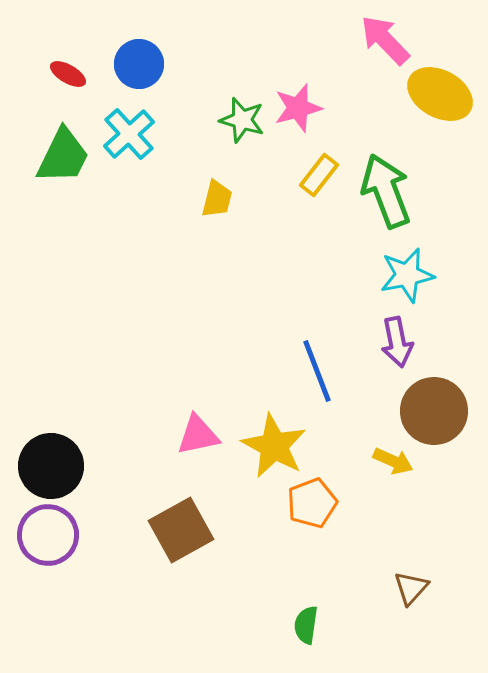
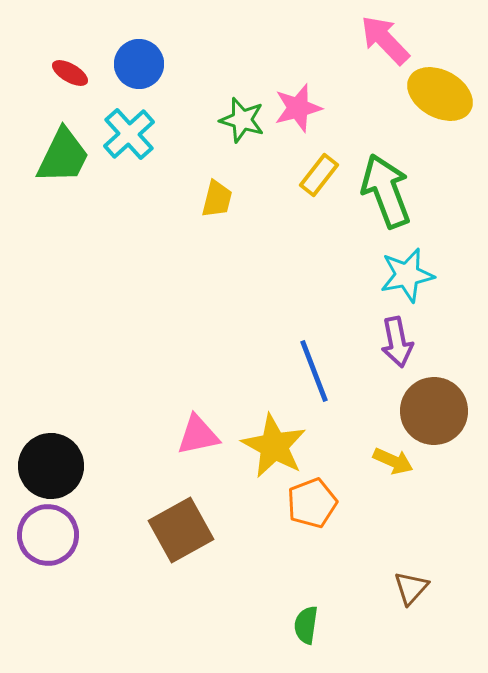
red ellipse: moved 2 px right, 1 px up
blue line: moved 3 px left
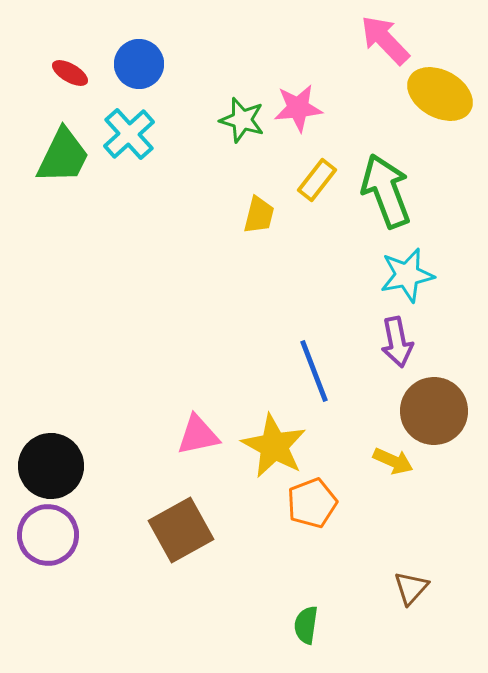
pink star: rotated 9 degrees clockwise
yellow rectangle: moved 2 px left, 5 px down
yellow trapezoid: moved 42 px right, 16 px down
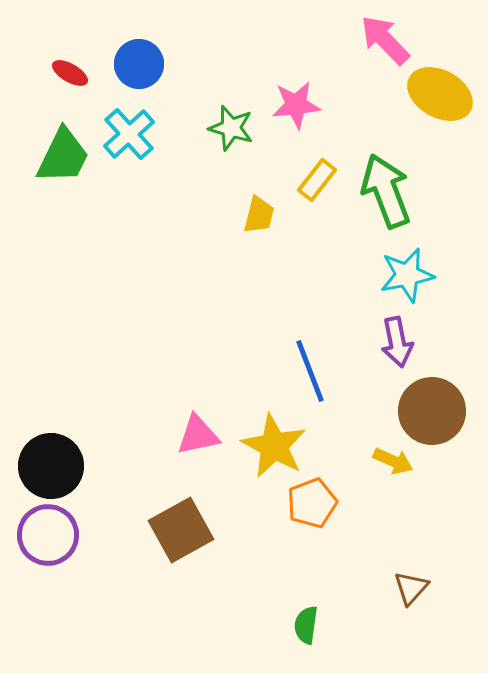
pink star: moved 2 px left, 3 px up
green star: moved 11 px left, 8 px down
blue line: moved 4 px left
brown circle: moved 2 px left
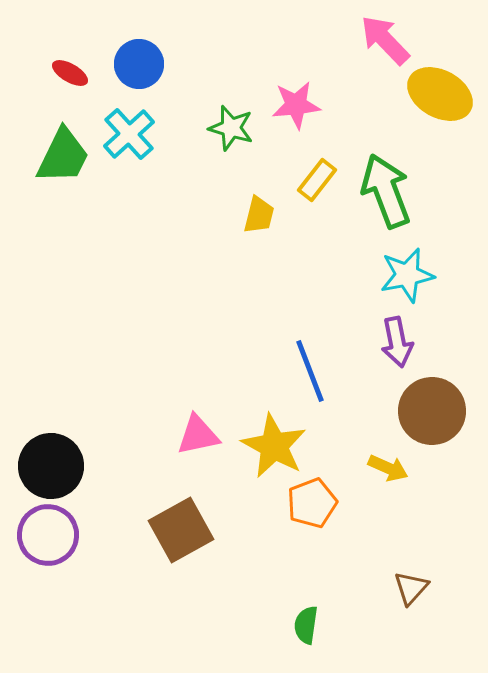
yellow arrow: moved 5 px left, 7 px down
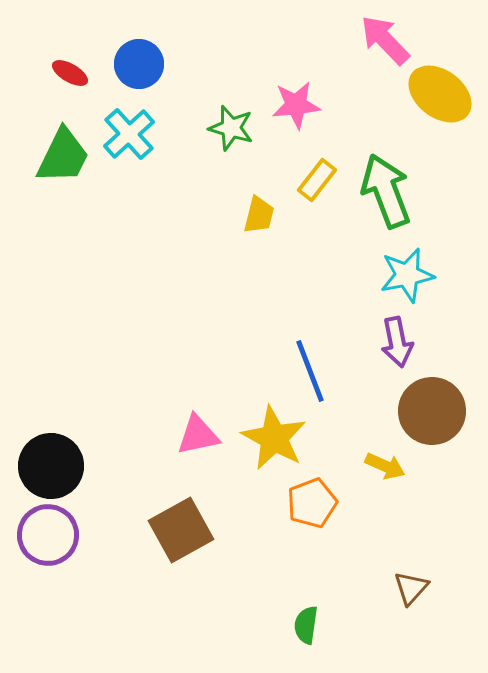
yellow ellipse: rotated 8 degrees clockwise
yellow star: moved 8 px up
yellow arrow: moved 3 px left, 2 px up
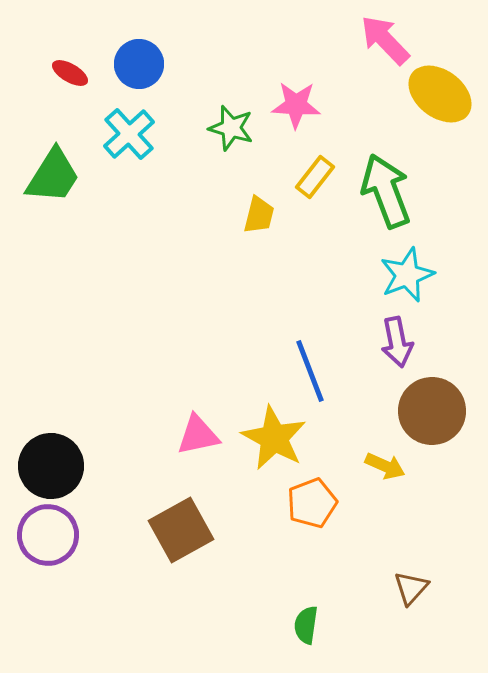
pink star: rotated 9 degrees clockwise
green trapezoid: moved 10 px left, 20 px down; rotated 6 degrees clockwise
yellow rectangle: moved 2 px left, 3 px up
cyan star: rotated 10 degrees counterclockwise
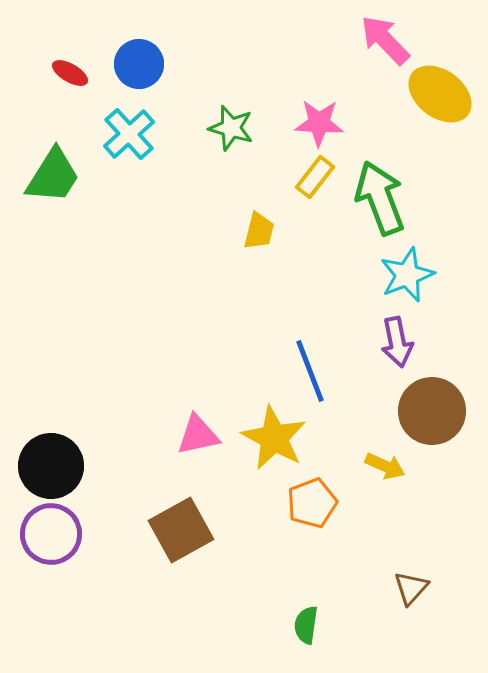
pink star: moved 23 px right, 18 px down
green arrow: moved 6 px left, 7 px down
yellow trapezoid: moved 16 px down
purple circle: moved 3 px right, 1 px up
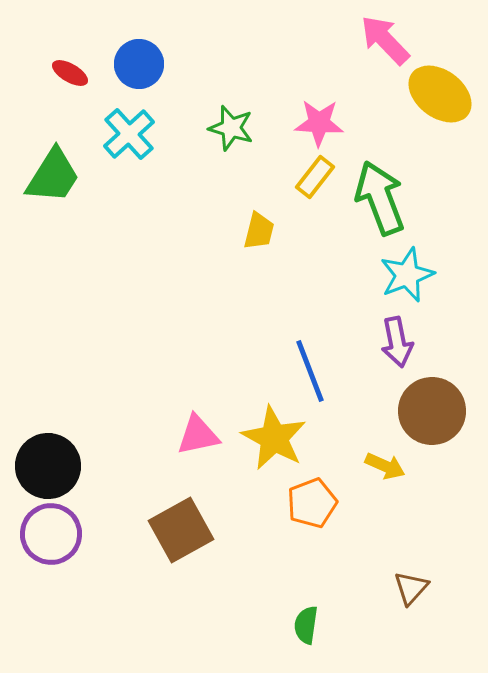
black circle: moved 3 px left
